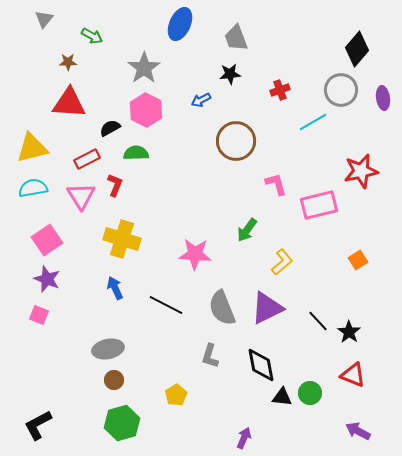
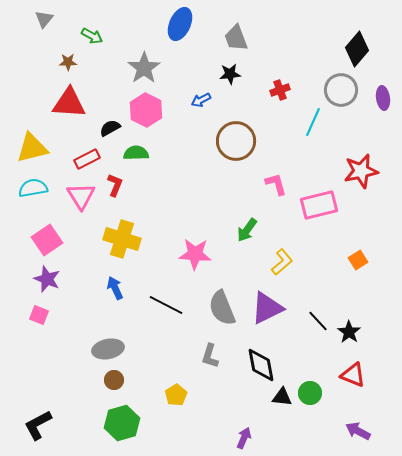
cyan line at (313, 122): rotated 36 degrees counterclockwise
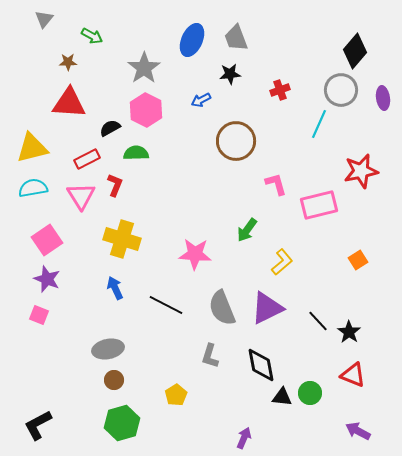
blue ellipse at (180, 24): moved 12 px right, 16 px down
black diamond at (357, 49): moved 2 px left, 2 px down
cyan line at (313, 122): moved 6 px right, 2 px down
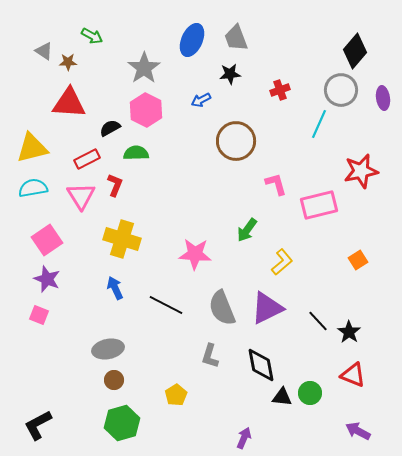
gray triangle at (44, 19): moved 32 px down; rotated 36 degrees counterclockwise
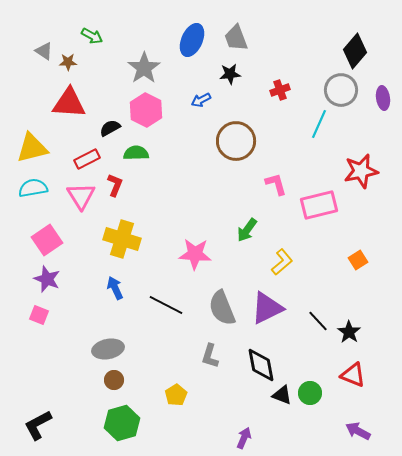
black triangle at (282, 397): moved 2 px up; rotated 15 degrees clockwise
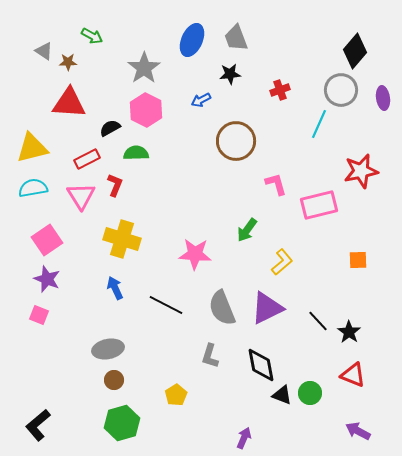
orange square at (358, 260): rotated 30 degrees clockwise
black L-shape at (38, 425): rotated 12 degrees counterclockwise
